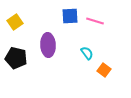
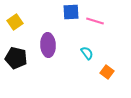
blue square: moved 1 px right, 4 px up
orange square: moved 3 px right, 2 px down
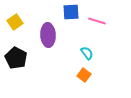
pink line: moved 2 px right
purple ellipse: moved 10 px up
black pentagon: rotated 15 degrees clockwise
orange square: moved 23 px left, 3 px down
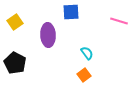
pink line: moved 22 px right
black pentagon: moved 1 px left, 5 px down
orange square: rotated 16 degrees clockwise
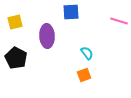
yellow square: rotated 21 degrees clockwise
purple ellipse: moved 1 px left, 1 px down
black pentagon: moved 1 px right, 5 px up
orange square: rotated 16 degrees clockwise
